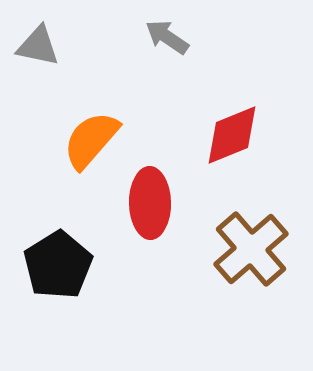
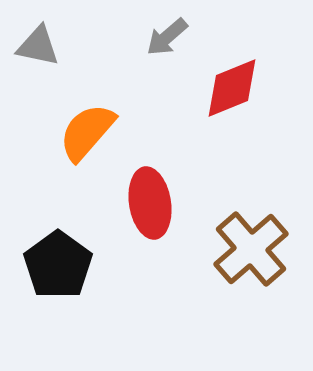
gray arrow: rotated 75 degrees counterclockwise
red diamond: moved 47 px up
orange semicircle: moved 4 px left, 8 px up
red ellipse: rotated 8 degrees counterclockwise
black pentagon: rotated 4 degrees counterclockwise
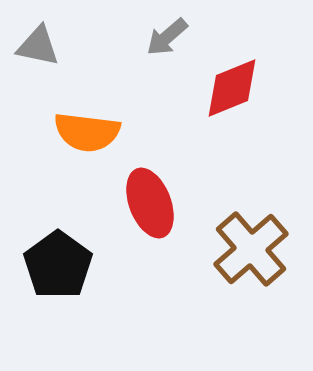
orange semicircle: rotated 124 degrees counterclockwise
red ellipse: rotated 12 degrees counterclockwise
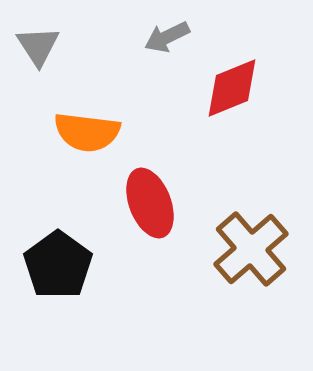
gray arrow: rotated 15 degrees clockwise
gray triangle: rotated 45 degrees clockwise
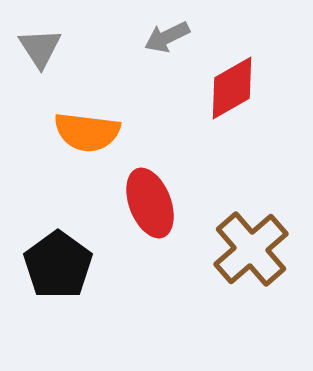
gray triangle: moved 2 px right, 2 px down
red diamond: rotated 8 degrees counterclockwise
